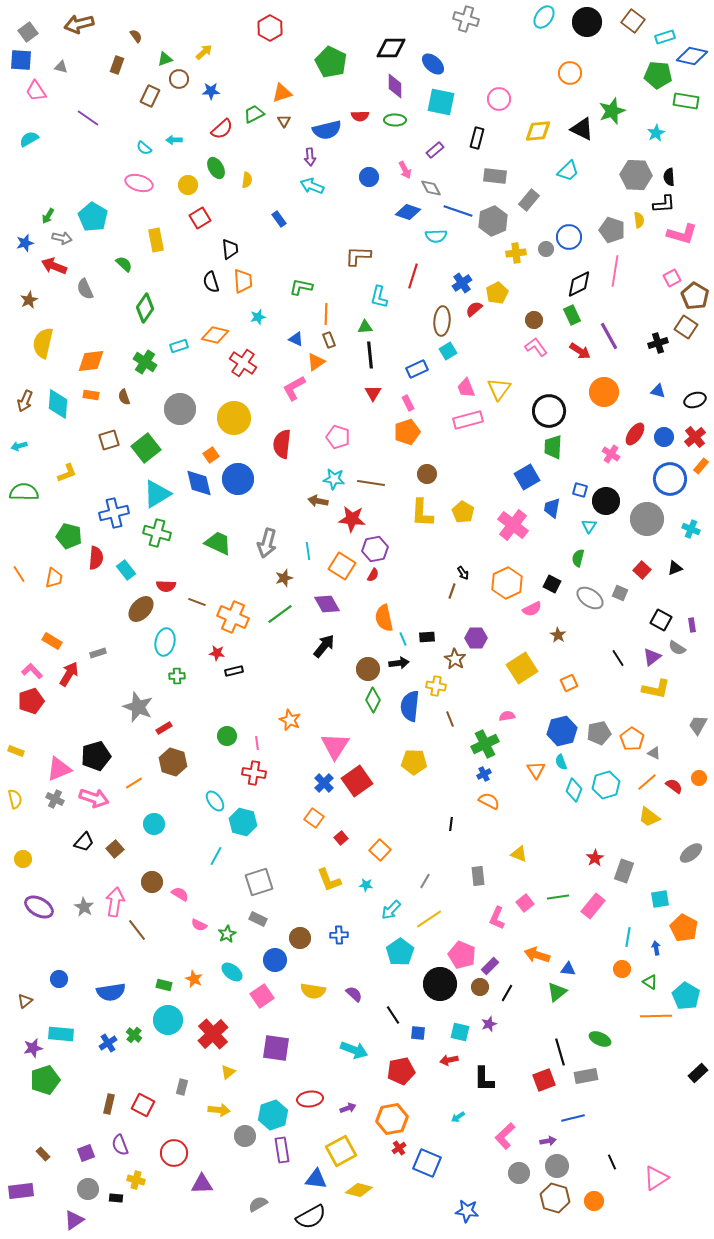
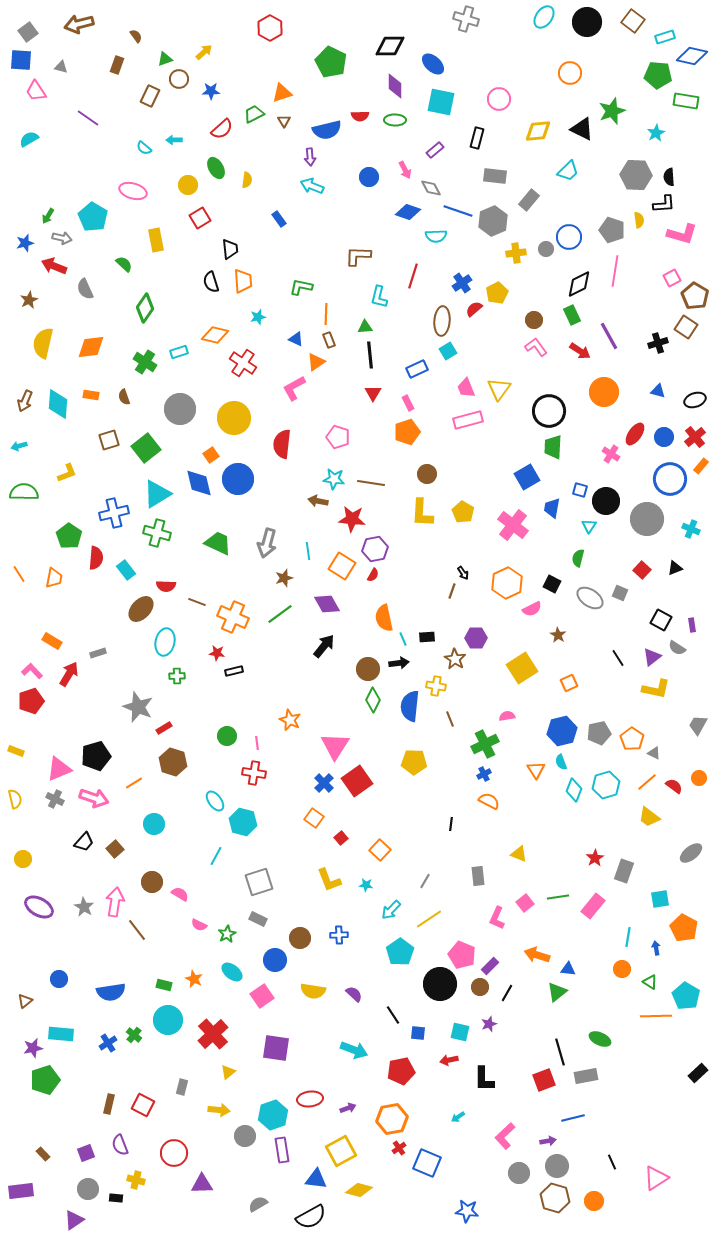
black diamond at (391, 48): moved 1 px left, 2 px up
pink ellipse at (139, 183): moved 6 px left, 8 px down
cyan rectangle at (179, 346): moved 6 px down
orange diamond at (91, 361): moved 14 px up
green pentagon at (69, 536): rotated 20 degrees clockwise
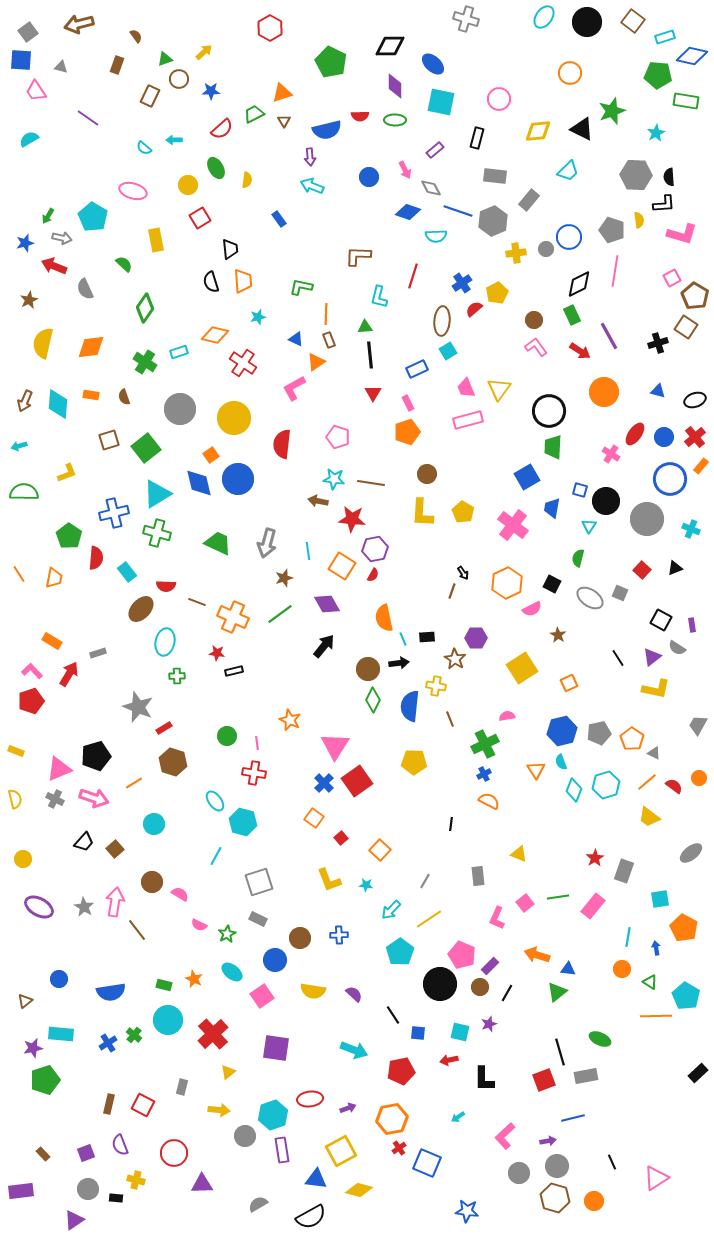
cyan rectangle at (126, 570): moved 1 px right, 2 px down
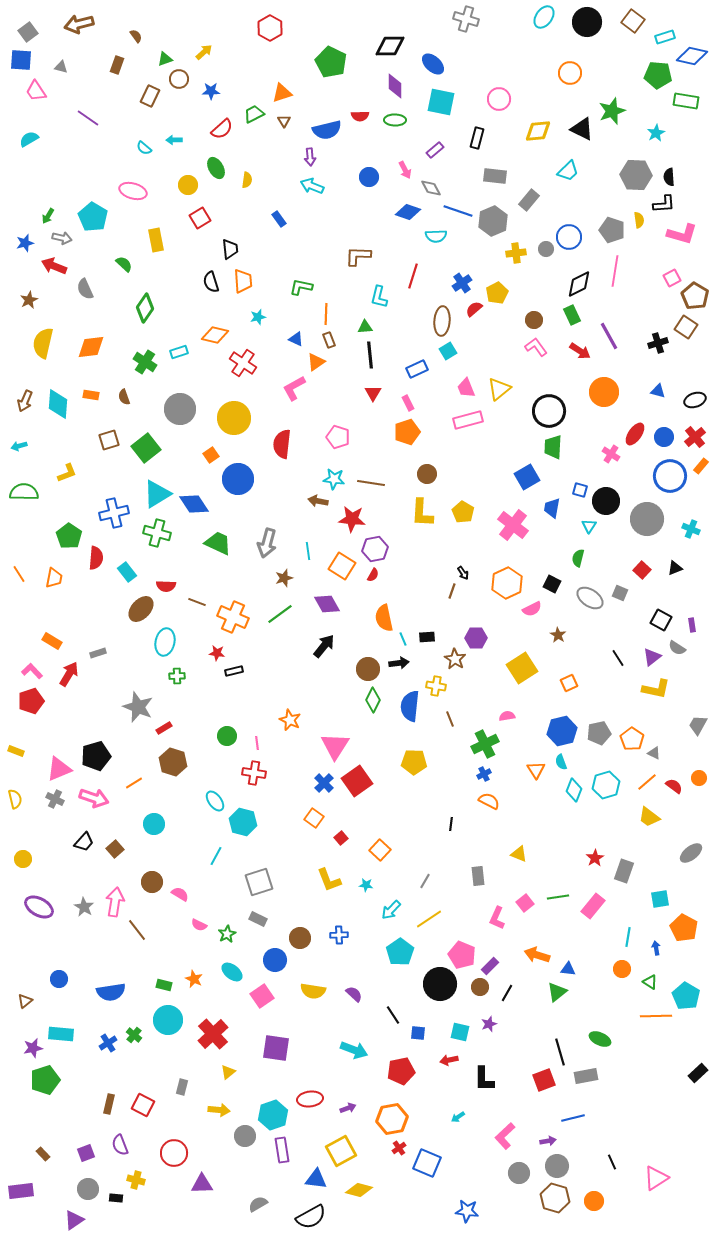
yellow triangle at (499, 389): rotated 15 degrees clockwise
blue circle at (670, 479): moved 3 px up
blue diamond at (199, 483): moved 5 px left, 21 px down; rotated 20 degrees counterclockwise
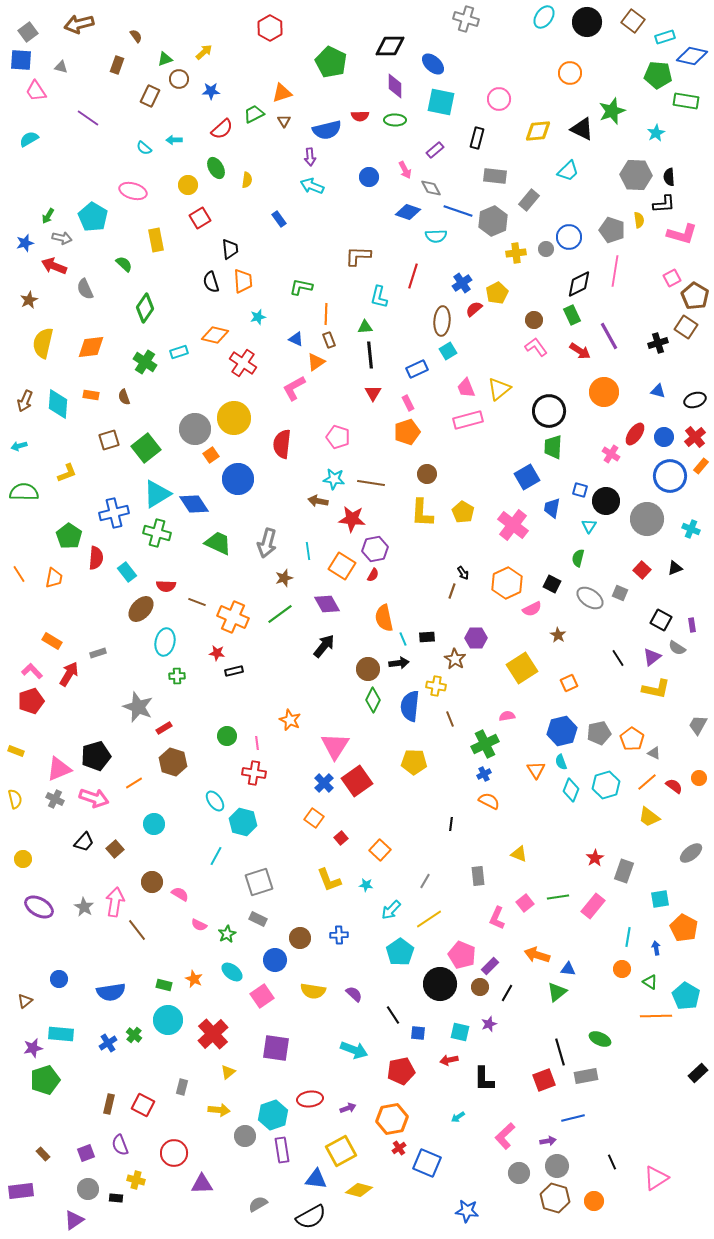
gray circle at (180, 409): moved 15 px right, 20 px down
cyan diamond at (574, 790): moved 3 px left
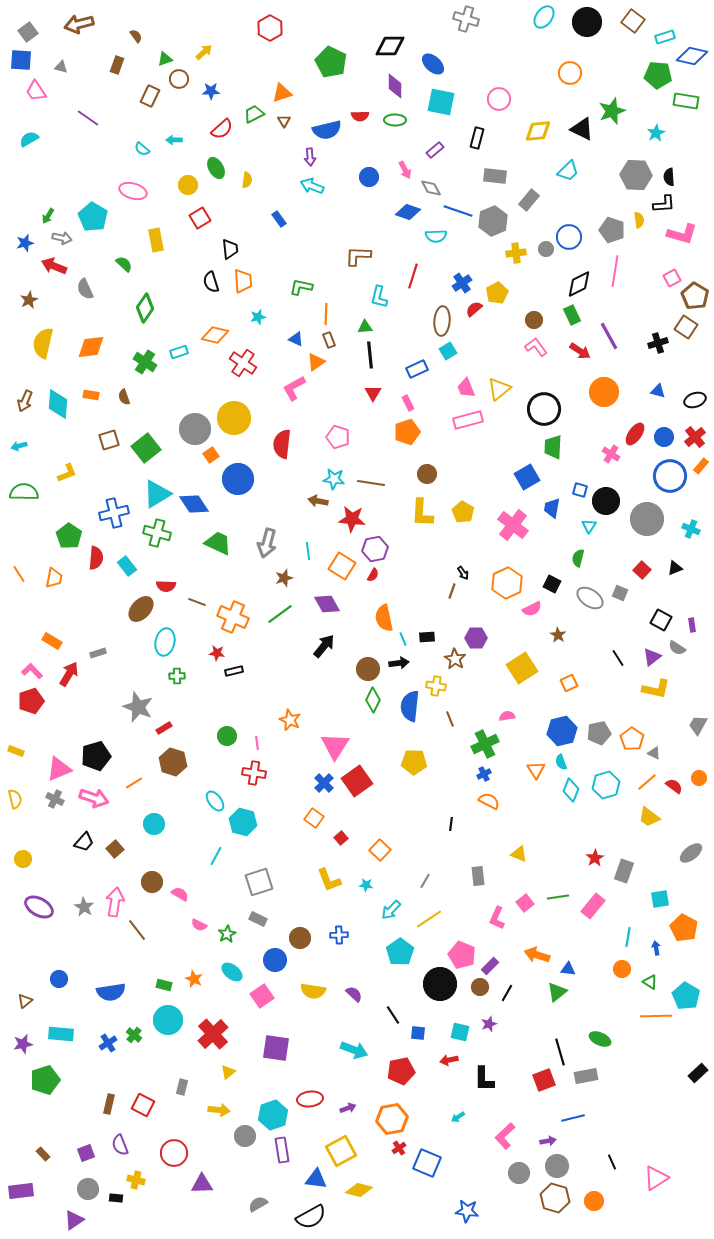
cyan semicircle at (144, 148): moved 2 px left, 1 px down
black circle at (549, 411): moved 5 px left, 2 px up
cyan rectangle at (127, 572): moved 6 px up
purple star at (33, 1048): moved 10 px left, 4 px up
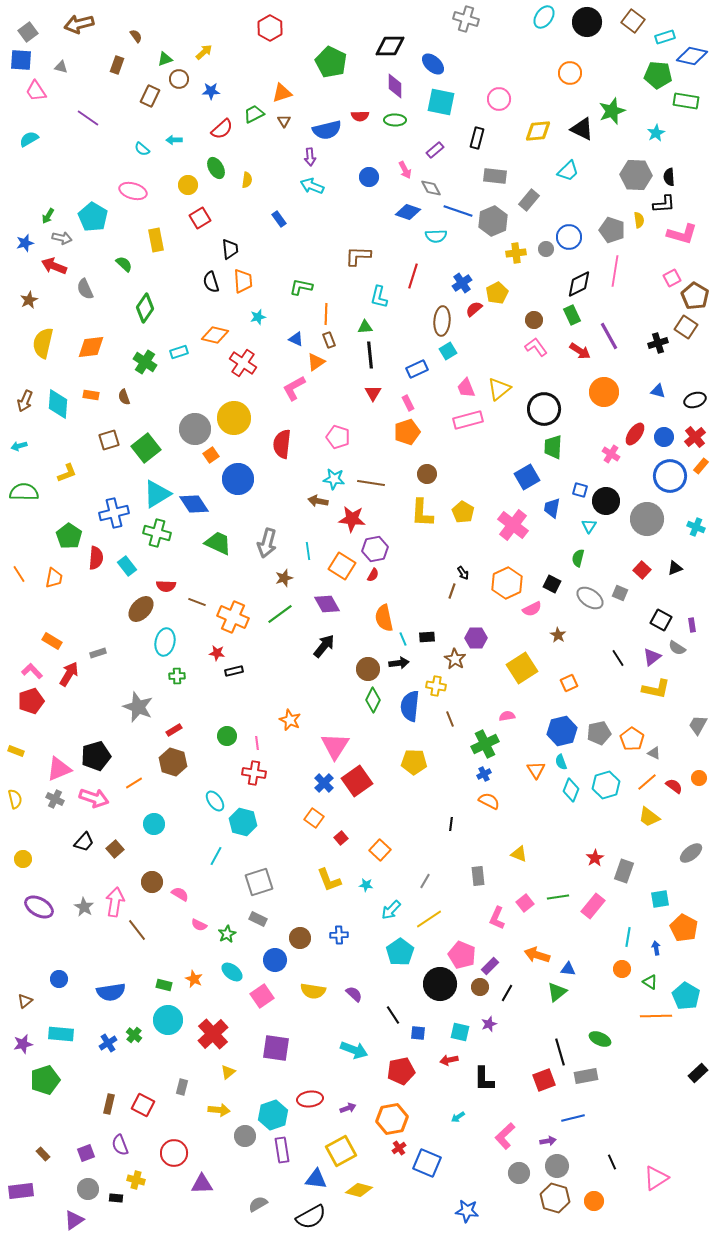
cyan cross at (691, 529): moved 5 px right, 2 px up
red rectangle at (164, 728): moved 10 px right, 2 px down
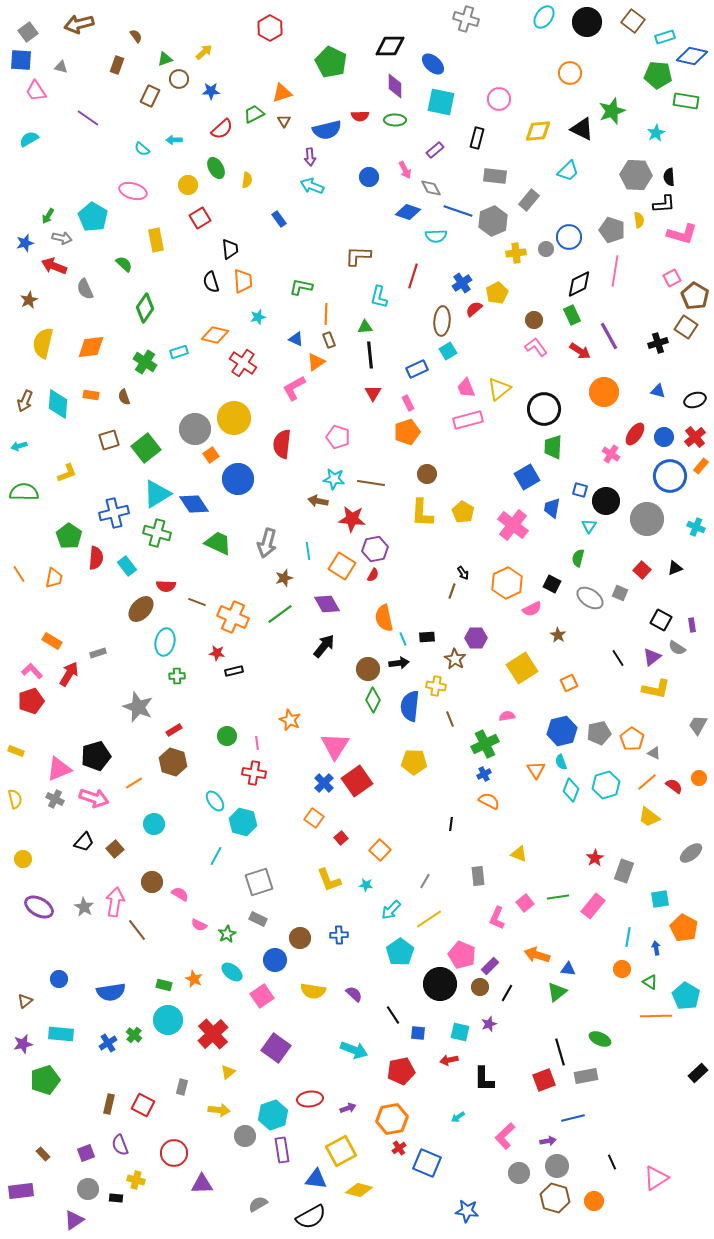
purple square at (276, 1048): rotated 28 degrees clockwise
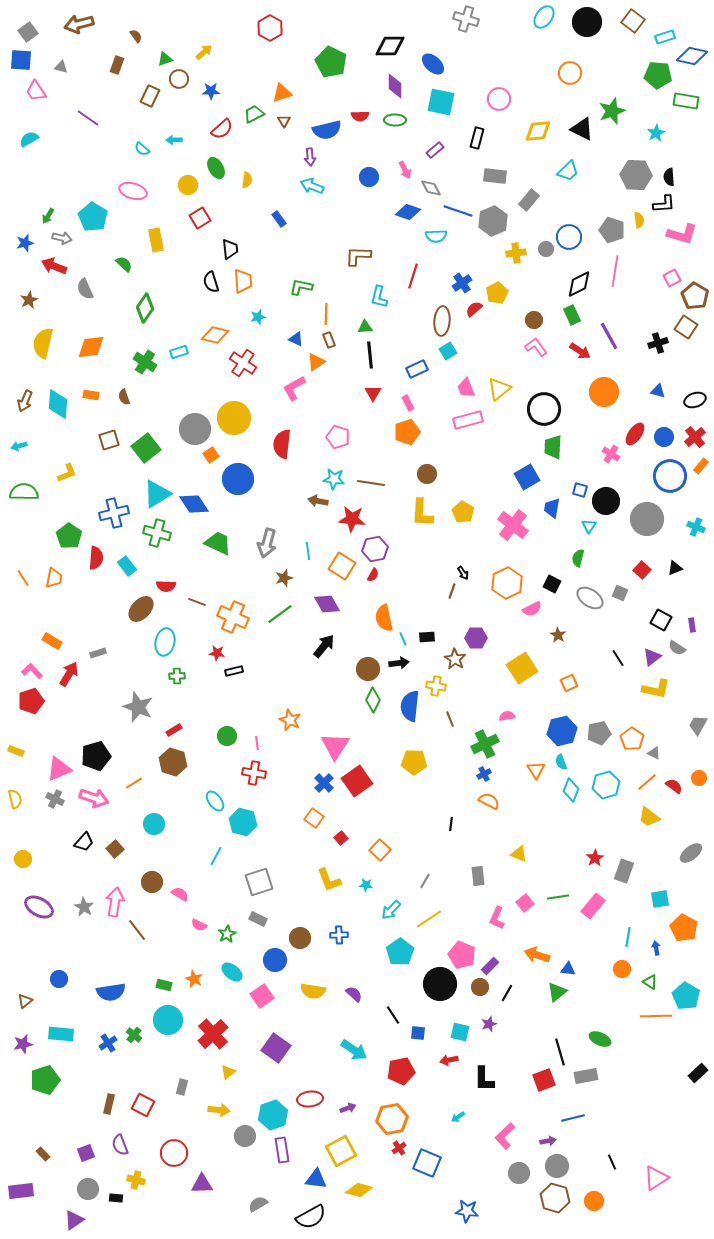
orange line at (19, 574): moved 4 px right, 4 px down
cyan arrow at (354, 1050): rotated 12 degrees clockwise
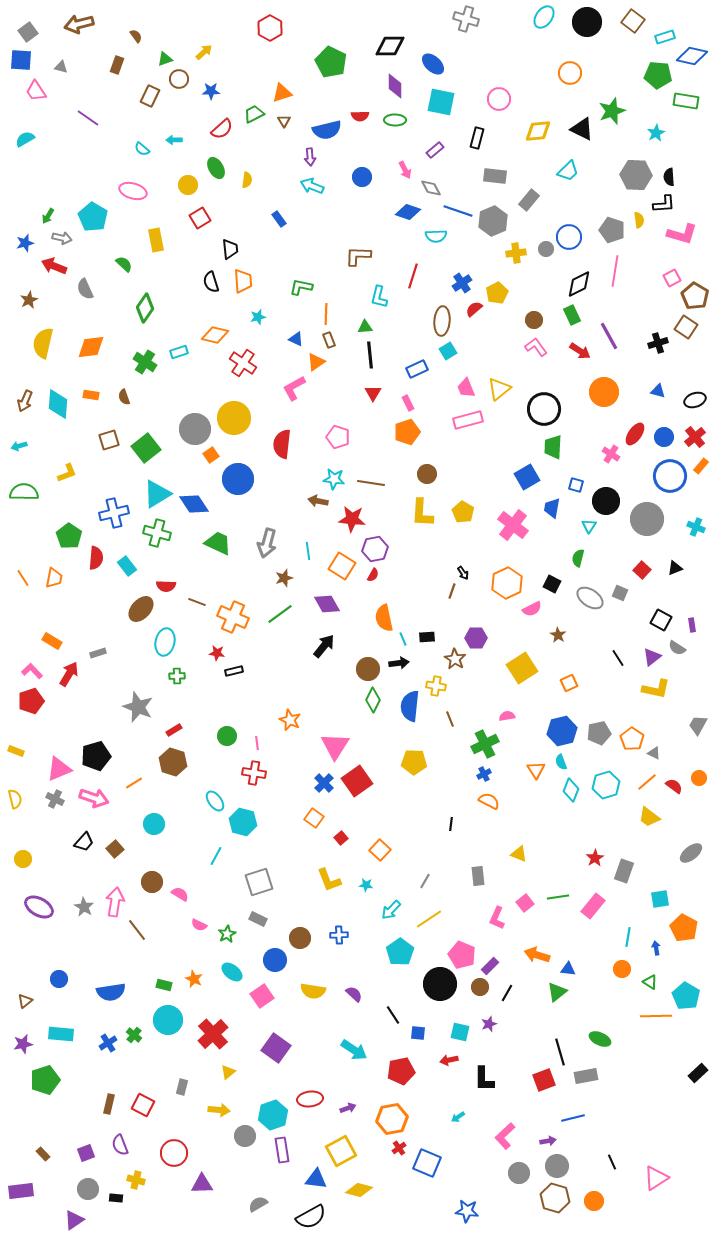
cyan semicircle at (29, 139): moved 4 px left
blue circle at (369, 177): moved 7 px left
blue square at (580, 490): moved 4 px left, 5 px up
